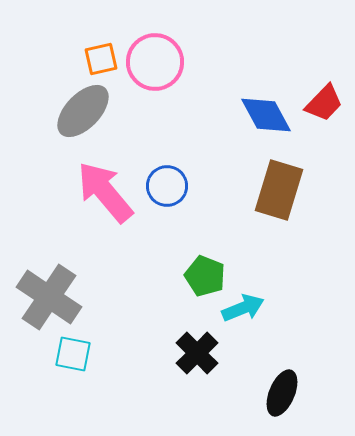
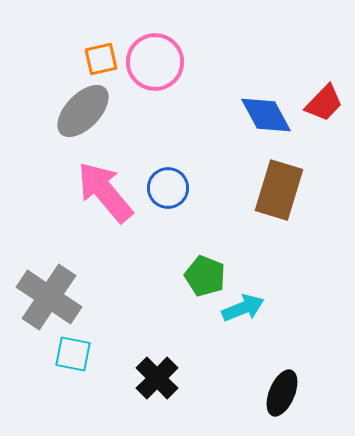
blue circle: moved 1 px right, 2 px down
black cross: moved 40 px left, 25 px down
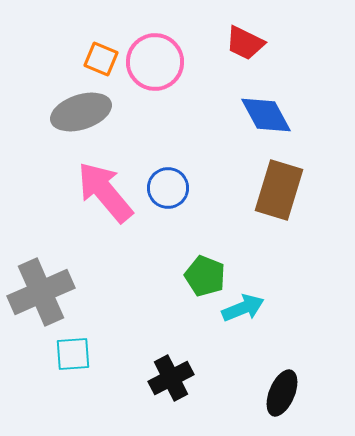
orange square: rotated 36 degrees clockwise
red trapezoid: moved 79 px left, 60 px up; rotated 72 degrees clockwise
gray ellipse: moved 2 px left, 1 px down; rotated 28 degrees clockwise
gray cross: moved 8 px left, 5 px up; rotated 32 degrees clockwise
cyan square: rotated 15 degrees counterclockwise
black cross: moved 14 px right; rotated 18 degrees clockwise
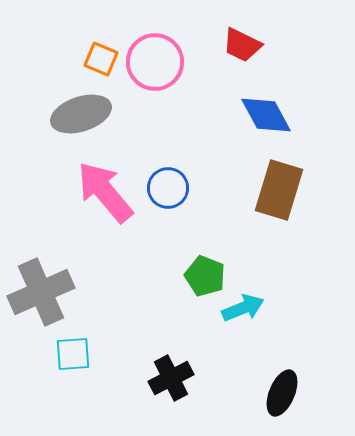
red trapezoid: moved 3 px left, 2 px down
gray ellipse: moved 2 px down
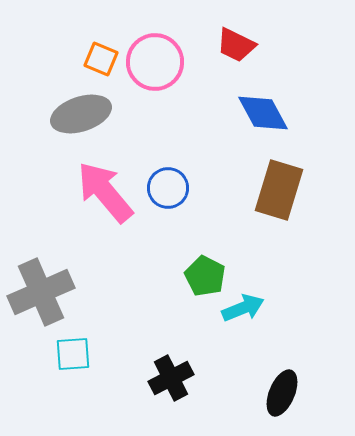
red trapezoid: moved 6 px left
blue diamond: moved 3 px left, 2 px up
green pentagon: rotated 6 degrees clockwise
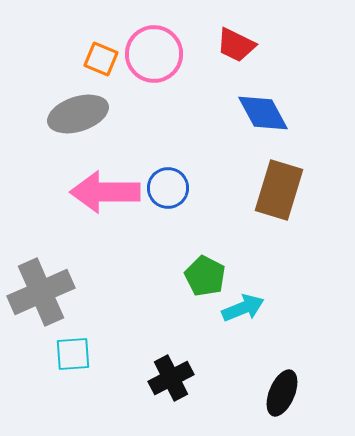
pink circle: moved 1 px left, 8 px up
gray ellipse: moved 3 px left
pink arrow: rotated 50 degrees counterclockwise
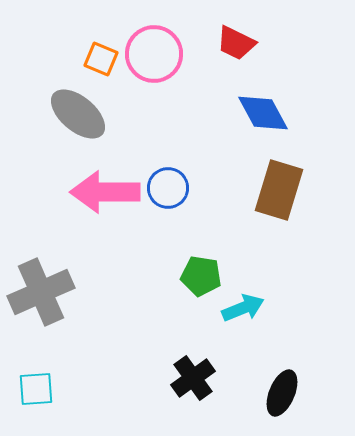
red trapezoid: moved 2 px up
gray ellipse: rotated 58 degrees clockwise
green pentagon: moved 4 px left; rotated 18 degrees counterclockwise
cyan square: moved 37 px left, 35 px down
black cross: moved 22 px right; rotated 9 degrees counterclockwise
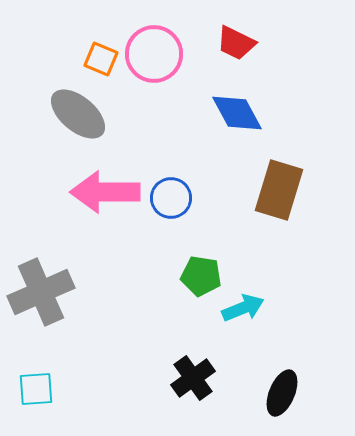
blue diamond: moved 26 px left
blue circle: moved 3 px right, 10 px down
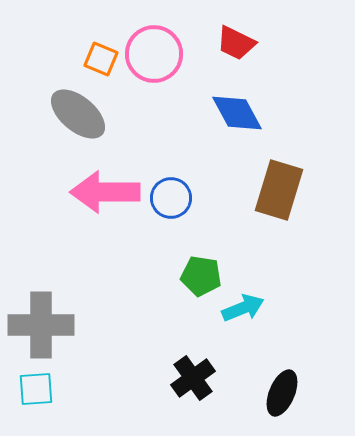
gray cross: moved 33 px down; rotated 24 degrees clockwise
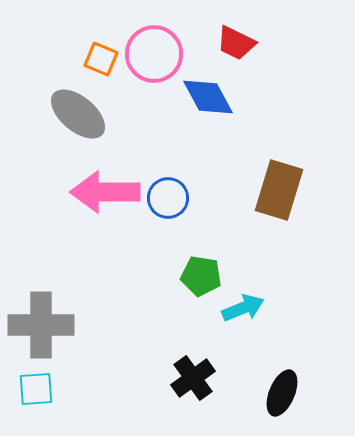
blue diamond: moved 29 px left, 16 px up
blue circle: moved 3 px left
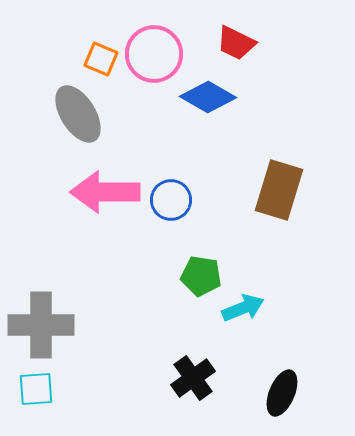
blue diamond: rotated 32 degrees counterclockwise
gray ellipse: rotated 18 degrees clockwise
blue circle: moved 3 px right, 2 px down
